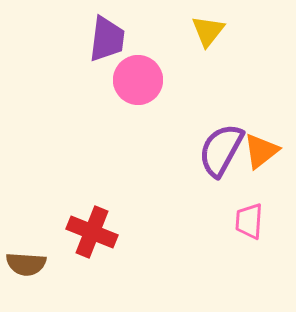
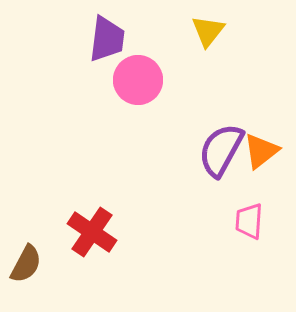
red cross: rotated 12 degrees clockwise
brown semicircle: rotated 66 degrees counterclockwise
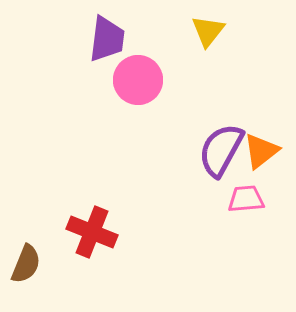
pink trapezoid: moved 3 px left, 22 px up; rotated 81 degrees clockwise
red cross: rotated 12 degrees counterclockwise
brown semicircle: rotated 6 degrees counterclockwise
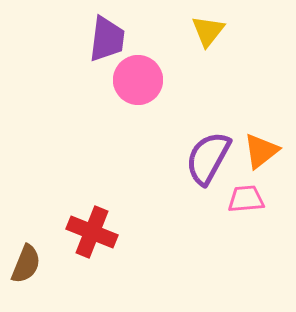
purple semicircle: moved 13 px left, 8 px down
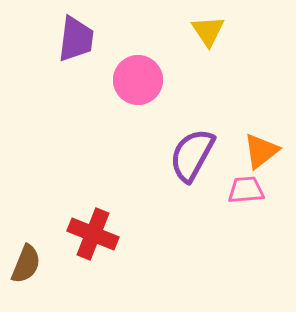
yellow triangle: rotated 12 degrees counterclockwise
purple trapezoid: moved 31 px left
purple semicircle: moved 16 px left, 3 px up
pink trapezoid: moved 9 px up
red cross: moved 1 px right, 2 px down
